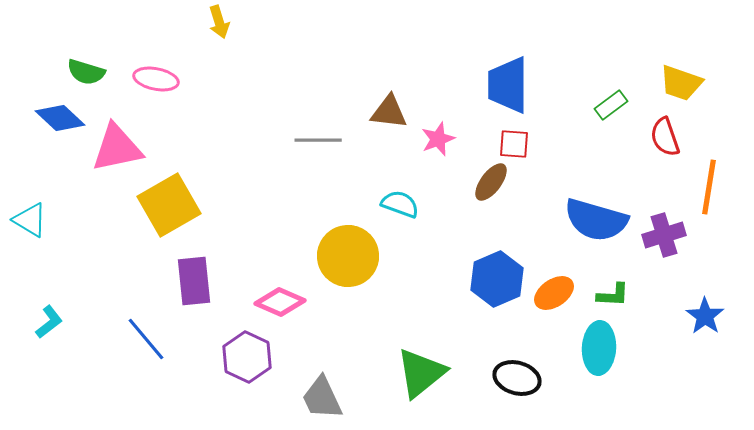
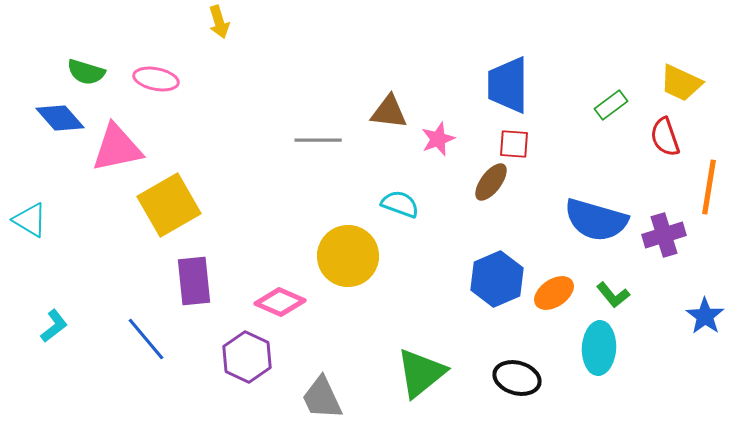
yellow trapezoid: rotated 6 degrees clockwise
blue diamond: rotated 6 degrees clockwise
green L-shape: rotated 48 degrees clockwise
cyan L-shape: moved 5 px right, 4 px down
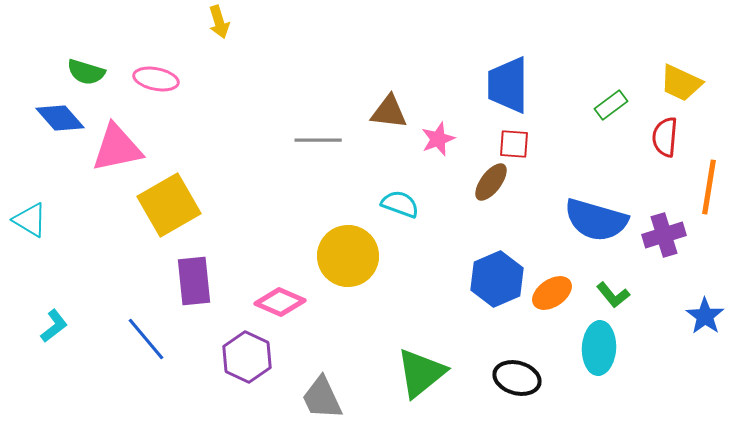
red semicircle: rotated 24 degrees clockwise
orange ellipse: moved 2 px left
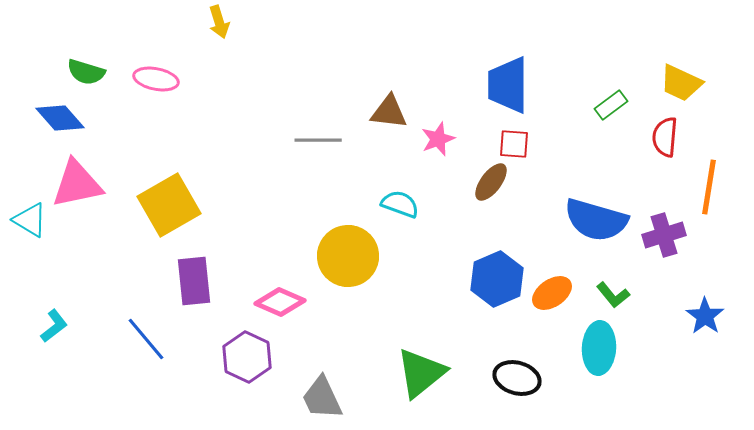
pink triangle: moved 40 px left, 36 px down
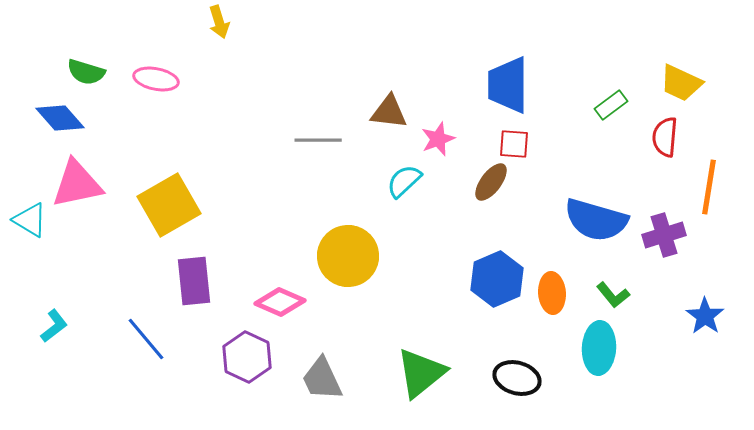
cyan semicircle: moved 4 px right, 23 px up; rotated 63 degrees counterclockwise
orange ellipse: rotated 60 degrees counterclockwise
gray trapezoid: moved 19 px up
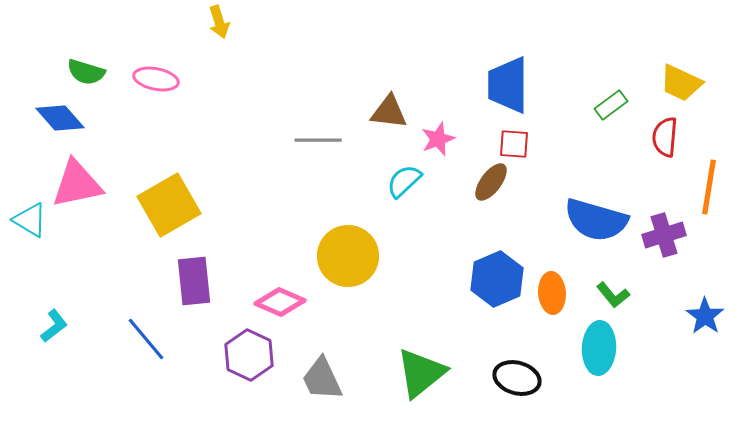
purple hexagon: moved 2 px right, 2 px up
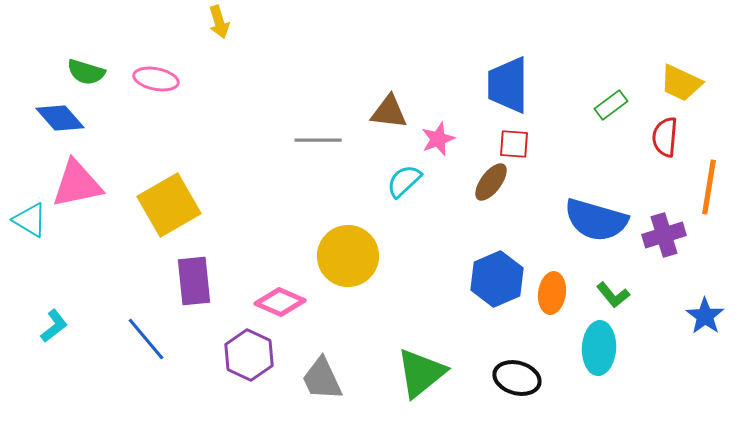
orange ellipse: rotated 12 degrees clockwise
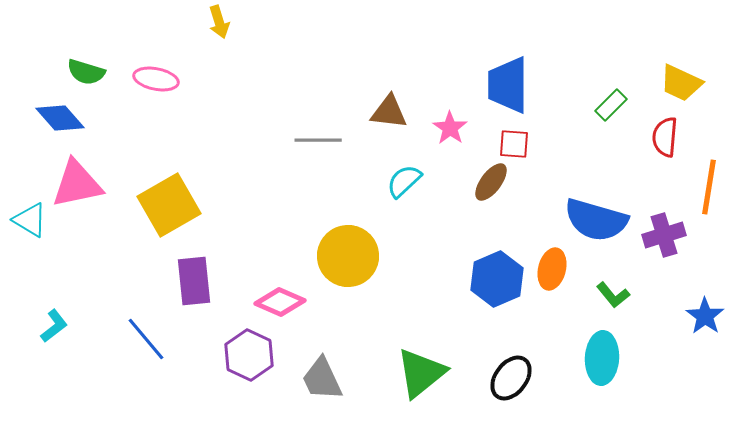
green rectangle: rotated 8 degrees counterclockwise
pink star: moved 12 px right, 11 px up; rotated 16 degrees counterclockwise
orange ellipse: moved 24 px up; rotated 6 degrees clockwise
cyan ellipse: moved 3 px right, 10 px down
black ellipse: moved 6 px left; rotated 69 degrees counterclockwise
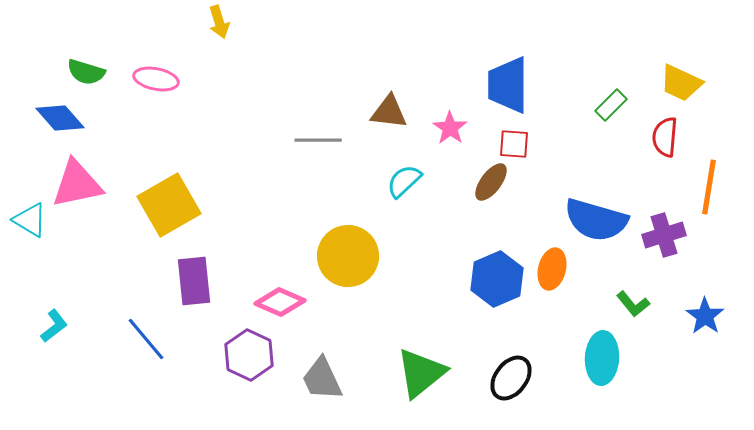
green L-shape: moved 20 px right, 9 px down
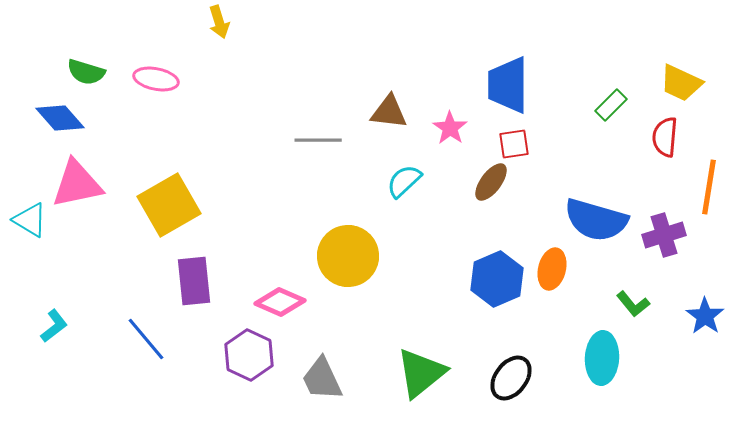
red square: rotated 12 degrees counterclockwise
